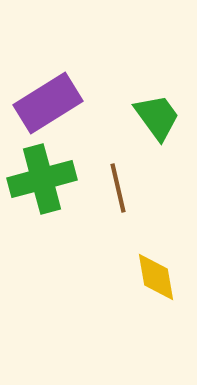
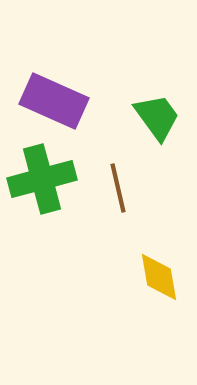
purple rectangle: moved 6 px right, 2 px up; rotated 56 degrees clockwise
yellow diamond: moved 3 px right
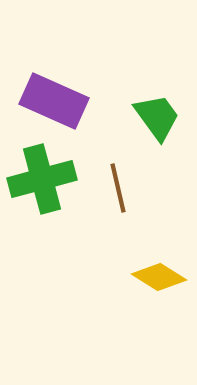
yellow diamond: rotated 48 degrees counterclockwise
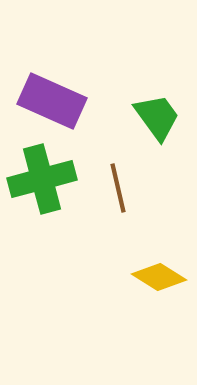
purple rectangle: moved 2 px left
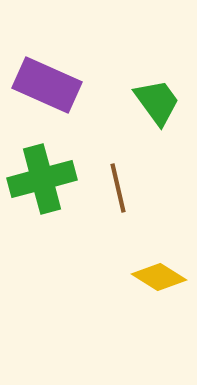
purple rectangle: moved 5 px left, 16 px up
green trapezoid: moved 15 px up
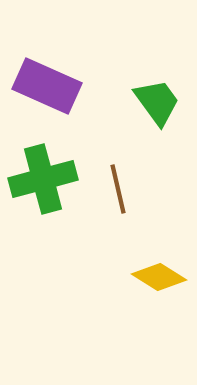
purple rectangle: moved 1 px down
green cross: moved 1 px right
brown line: moved 1 px down
